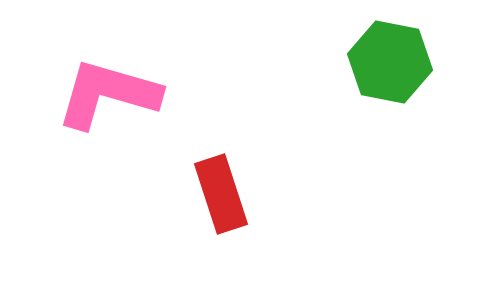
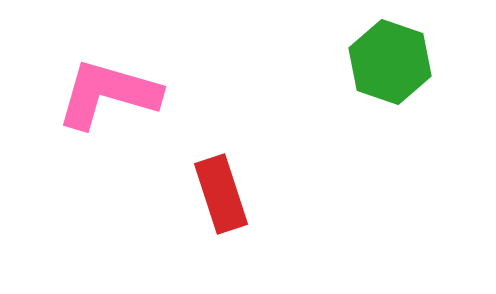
green hexagon: rotated 8 degrees clockwise
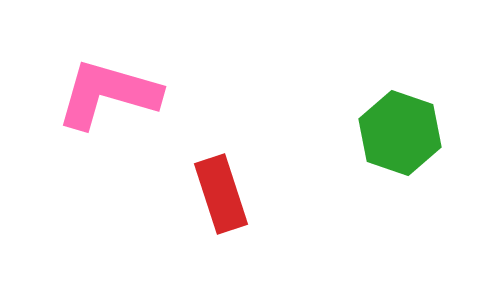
green hexagon: moved 10 px right, 71 px down
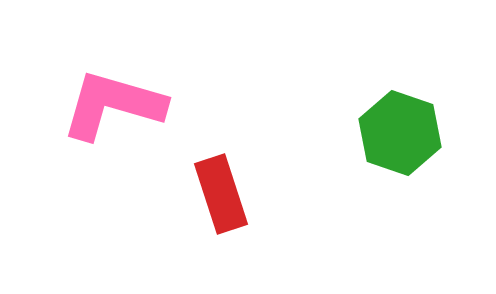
pink L-shape: moved 5 px right, 11 px down
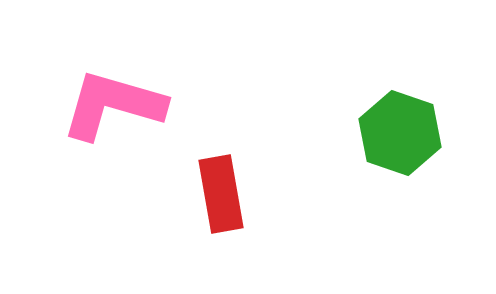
red rectangle: rotated 8 degrees clockwise
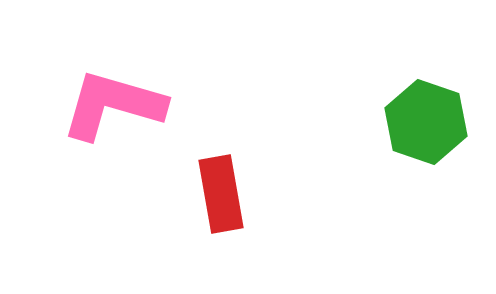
green hexagon: moved 26 px right, 11 px up
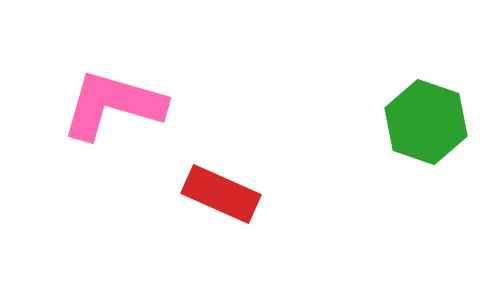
red rectangle: rotated 56 degrees counterclockwise
